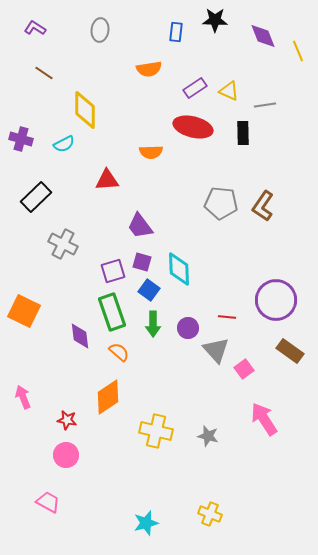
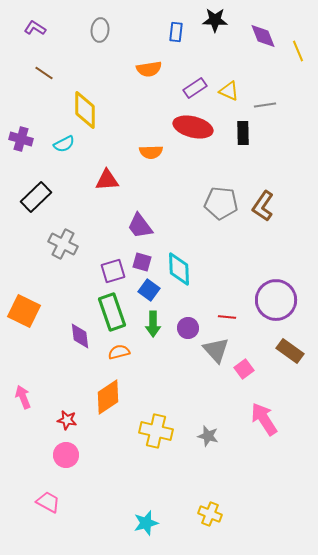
orange semicircle at (119, 352): rotated 55 degrees counterclockwise
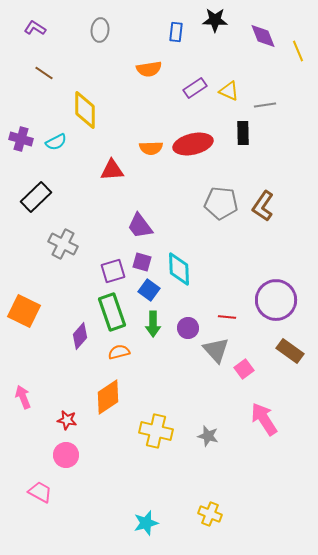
red ellipse at (193, 127): moved 17 px down; rotated 27 degrees counterclockwise
cyan semicircle at (64, 144): moved 8 px left, 2 px up
orange semicircle at (151, 152): moved 4 px up
red triangle at (107, 180): moved 5 px right, 10 px up
purple diamond at (80, 336): rotated 48 degrees clockwise
pink trapezoid at (48, 502): moved 8 px left, 10 px up
